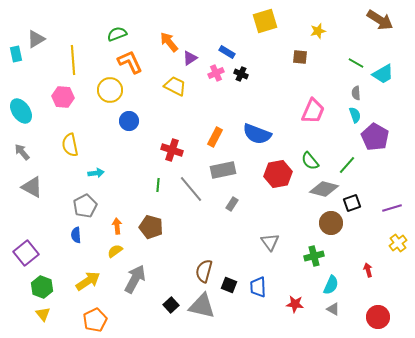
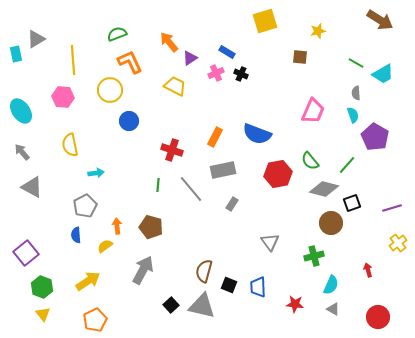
cyan semicircle at (355, 115): moved 2 px left
yellow semicircle at (115, 251): moved 10 px left, 5 px up
gray arrow at (135, 279): moved 8 px right, 9 px up
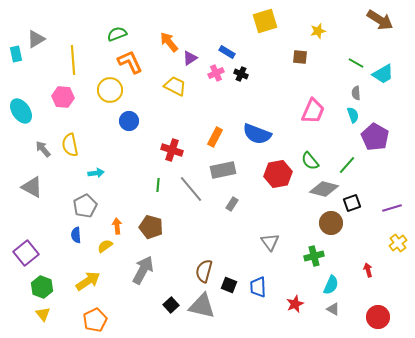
gray arrow at (22, 152): moved 21 px right, 3 px up
red star at (295, 304): rotated 30 degrees counterclockwise
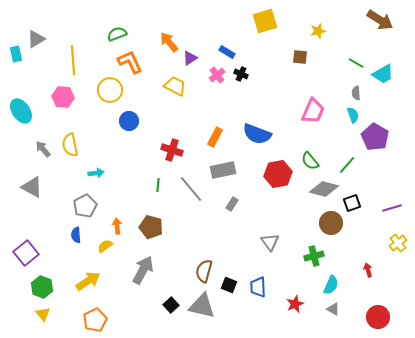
pink cross at (216, 73): moved 1 px right, 2 px down; rotated 14 degrees counterclockwise
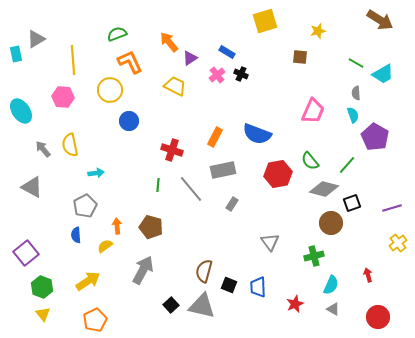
red arrow at (368, 270): moved 5 px down
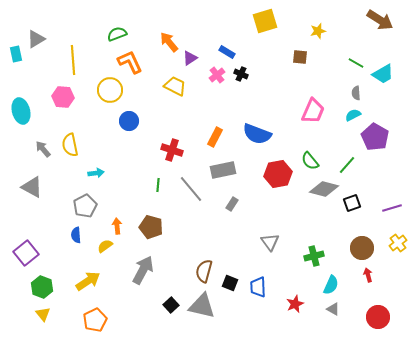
cyan ellipse at (21, 111): rotated 20 degrees clockwise
cyan semicircle at (353, 115): rotated 98 degrees counterclockwise
brown circle at (331, 223): moved 31 px right, 25 px down
black square at (229, 285): moved 1 px right, 2 px up
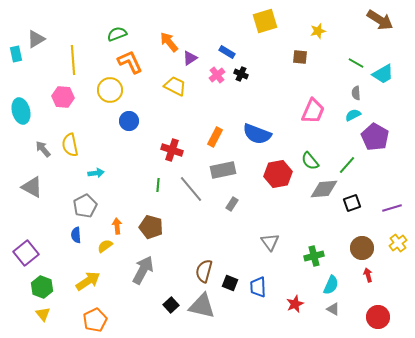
gray diamond at (324, 189): rotated 20 degrees counterclockwise
